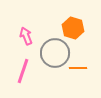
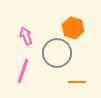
gray circle: moved 2 px right
orange line: moved 1 px left, 14 px down
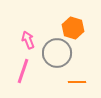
pink arrow: moved 2 px right, 4 px down
